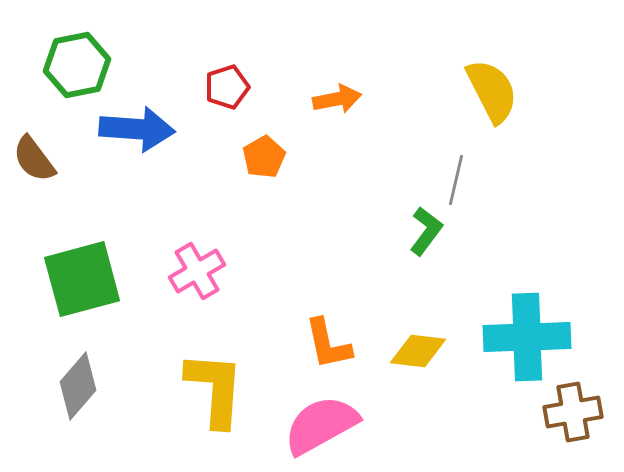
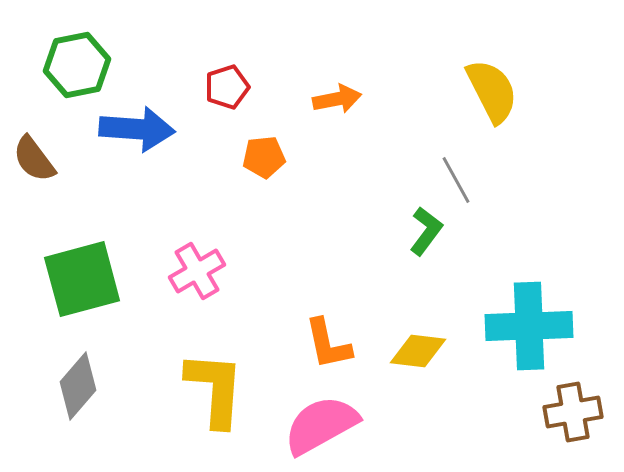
orange pentagon: rotated 24 degrees clockwise
gray line: rotated 42 degrees counterclockwise
cyan cross: moved 2 px right, 11 px up
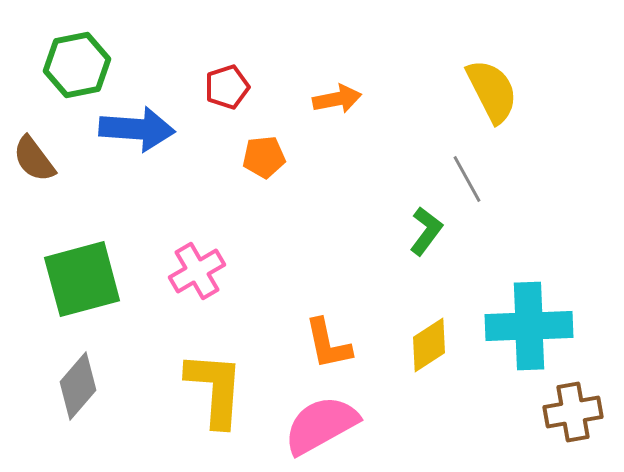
gray line: moved 11 px right, 1 px up
yellow diamond: moved 11 px right, 6 px up; rotated 40 degrees counterclockwise
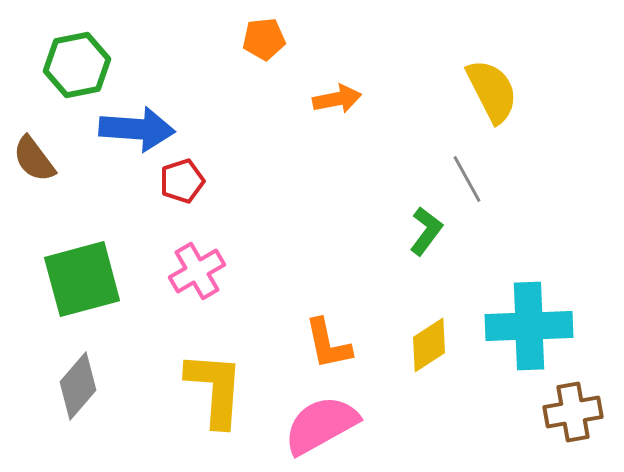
red pentagon: moved 45 px left, 94 px down
orange pentagon: moved 118 px up
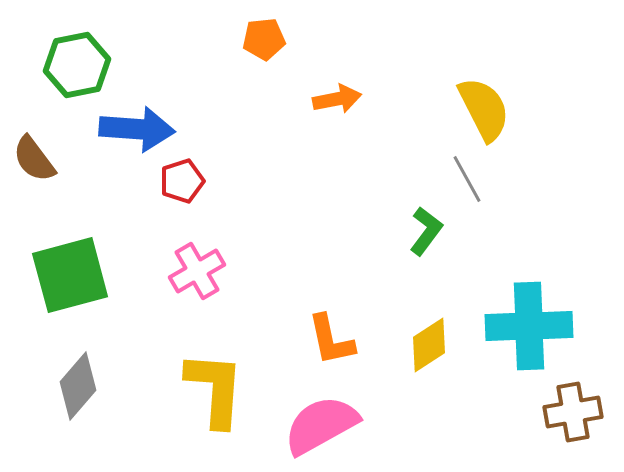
yellow semicircle: moved 8 px left, 18 px down
green square: moved 12 px left, 4 px up
orange L-shape: moved 3 px right, 4 px up
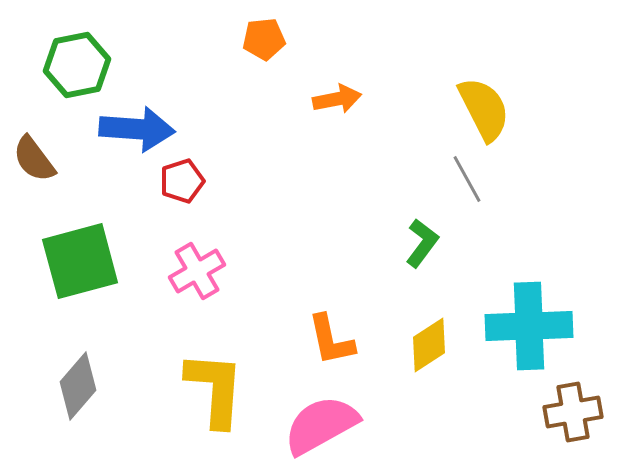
green L-shape: moved 4 px left, 12 px down
green square: moved 10 px right, 14 px up
